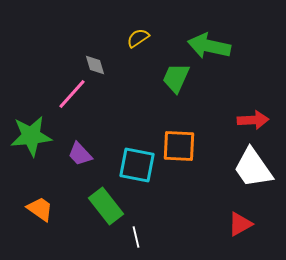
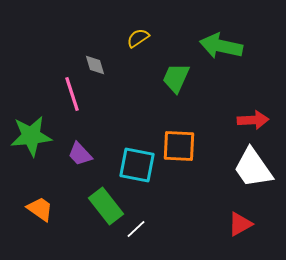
green arrow: moved 12 px right
pink line: rotated 60 degrees counterclockwise
white line: moved 8 px up; rotated 60 degrees clockwise
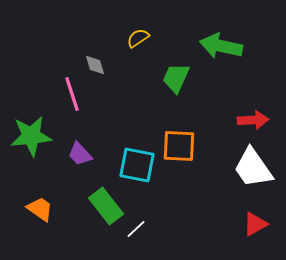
red triangle: moved 15 px right
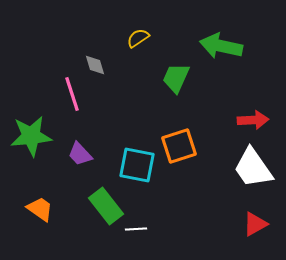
orange square: rotated 21 degrees counterclockwise
white line: rotated 40 degrees clockwise
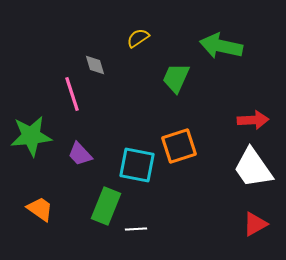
green rectangle: rotated 60 degrees clockwise
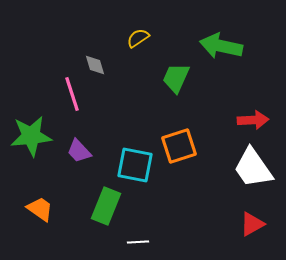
purple trapezoid: moved 1 px left, 3 px up
cyan square: moved 2 px left
red triangle: moved 3 px left
white line: moved 2 px right, 13 px down
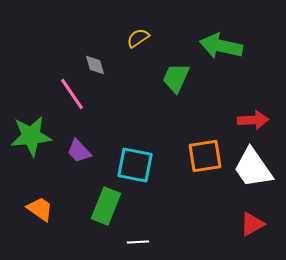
pink line: rotated 16 degrees counterclockwise
orange square: moved 26 px right, 10 px down; rotated 9 degrees clockwise
